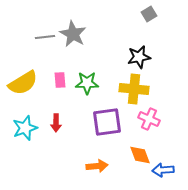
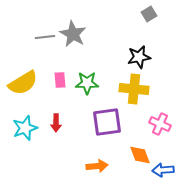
pink cross: moved 11 px right, 5 px down
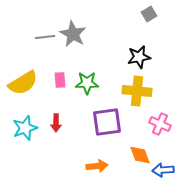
yellow cross: moved 3 px right, 2 px down
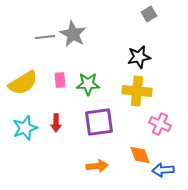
green star: moved 1 px right, 1 px down
purple square: moved 8 px left
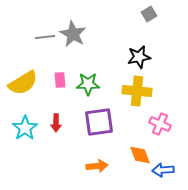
cyan star: rotated 15 degrees counterclockwise
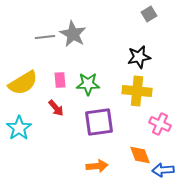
red arrow: moved 15 px up; rotated 42 degrees counterclockwise
cyan star: moved 6 px left
